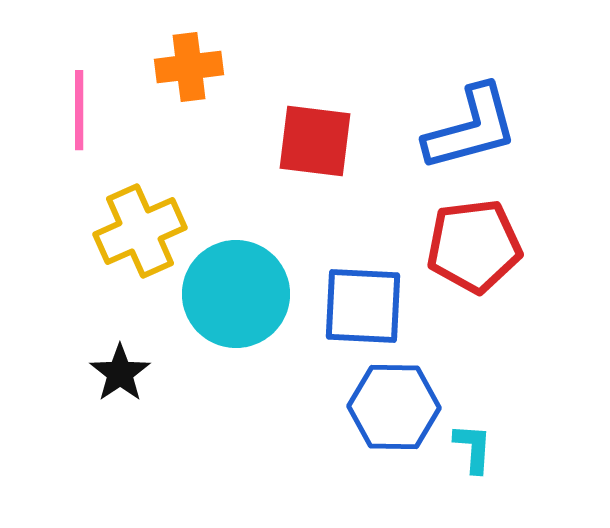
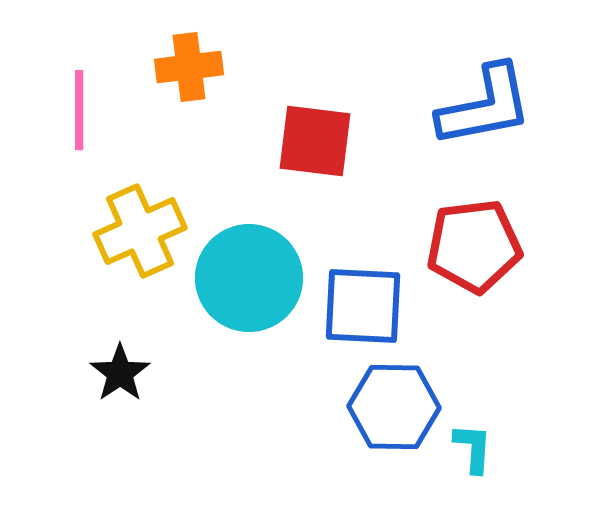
blue L-shape: moved 14 px right, 22 px up; rotated 4 degrees clockwise
cyan circle: moved 13 px right, 16 px up
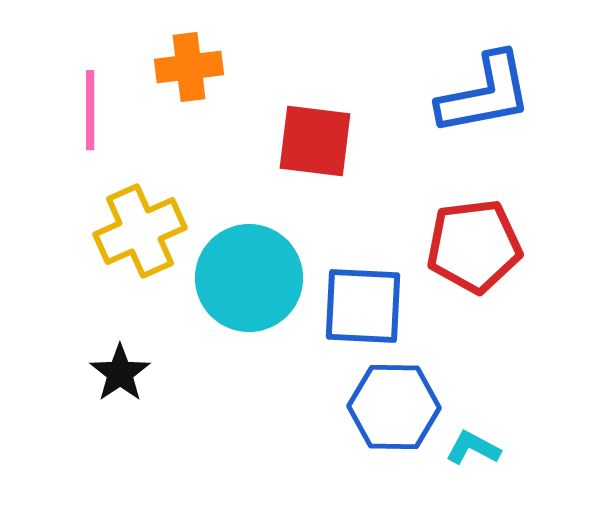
blue L-shape: moved 12 px up
pink line: moved 11 px right
cyan L-shape: rotated 66 degrees counterclockwise
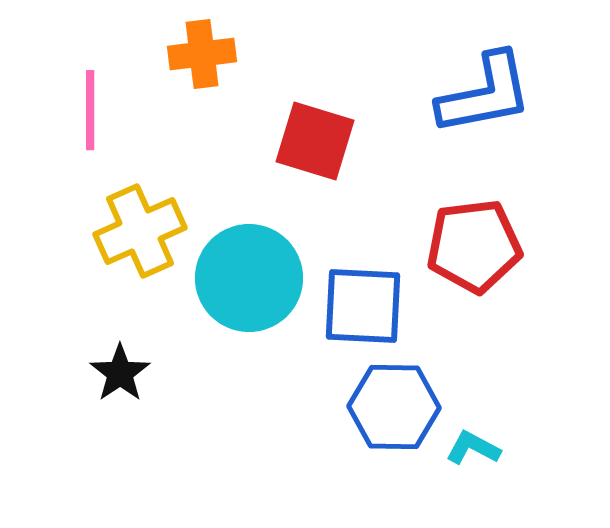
orange cross: moved 13 px right, 13 px up
red square: rotated 10 degrees clockwise
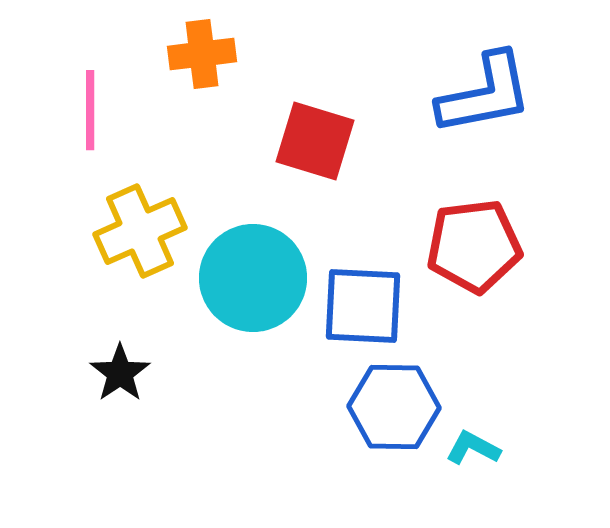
cyan circle: moved 4 px right
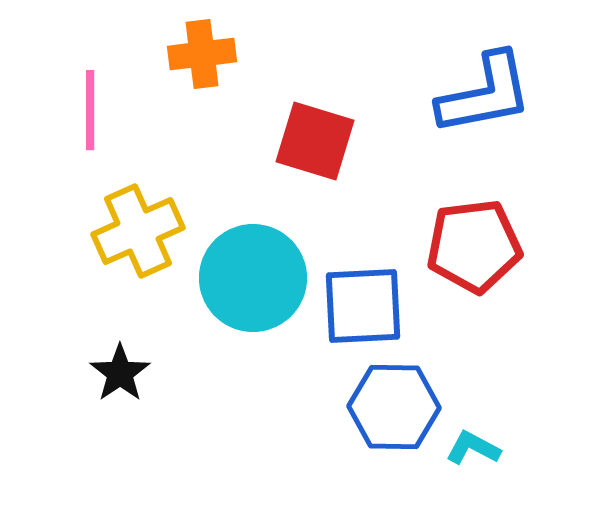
yellow cross: moved 2 px left
blue square: rotated 6 degrees counterclockwise
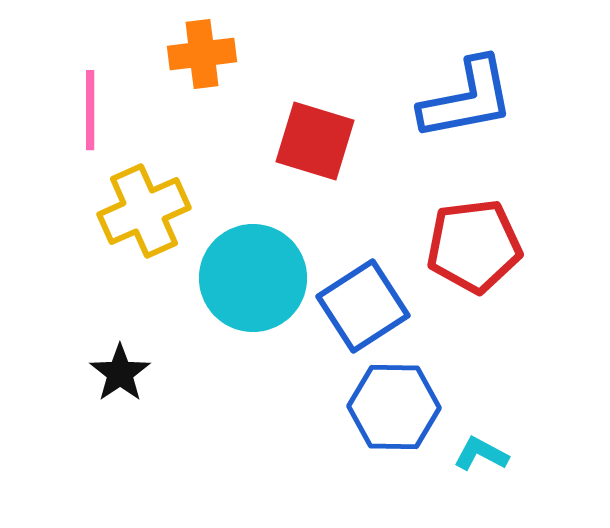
blue L-shape: moved 18 px left, 5 px down
yellow cross: moved 6 px right, 20 px up
blue square: rotated 30 degrees counterclockwise
cyan L-shape: moved 8 px right, 6 px down
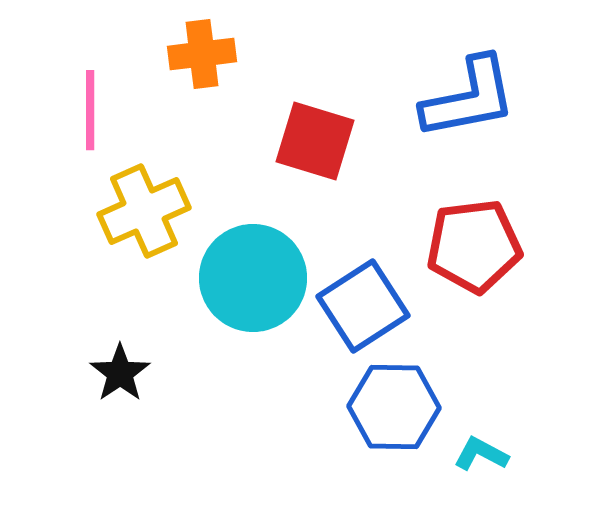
blue L-shape: moved 2 px right, 1 px up
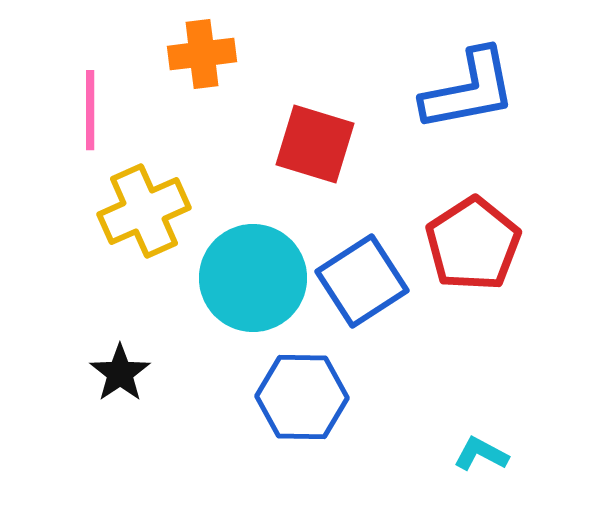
blue L-shape: moved 8 px up
red square: moved 3 px down
red pentagon: moved 1 px left, 2 px up; rotated 26 degrees counterclockwise
blue square: moved 1 px left, 25 px up
blue hexagon: moved 92 px left, 10 px up
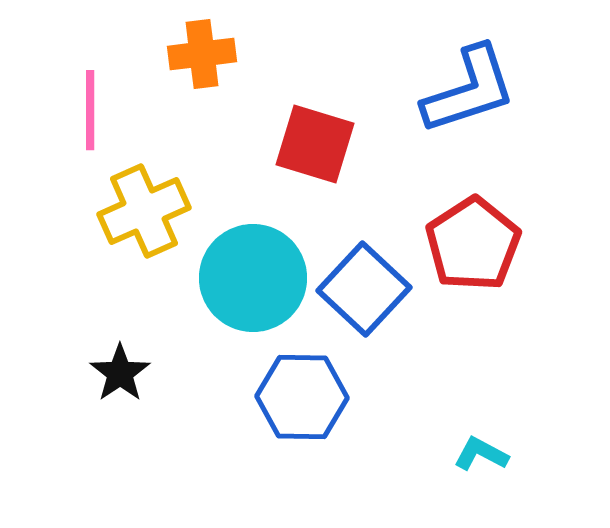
blue L-shape: rotated 7 degrees counterclockwise
blue square: moved 2 px right, 8 px down; rotated 14 degrees counterclockwise
